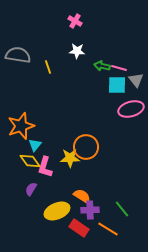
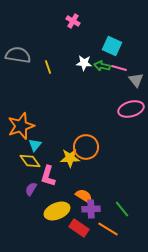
pink cross: moved 2 px left
white star: moved 7 px right, 12 px down
cyan square: moved 5 px left, 39 px up; rotated 24 degrees clockwise
pink L-shape: moved 3 px right, 9 px down
orange semicircle: moved 2 px right
purple cross: moved 1 px right, 1 px up
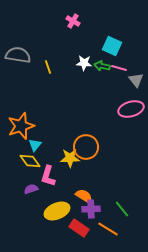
purple semicircle: rotated 40 degrees clockwise
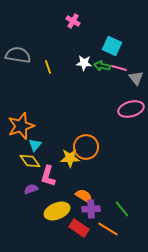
gray triangle: moved 2 px up
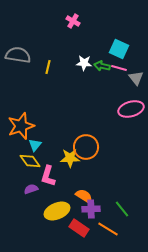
cyan square: moved 7 px right, 3 px down
yellow line: rotated 32 degrees clockwise
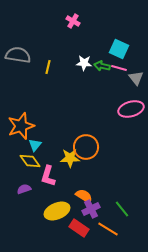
purple semicircle: moved 7 px left
purple cross: rotated 24 degrees counterclockwise
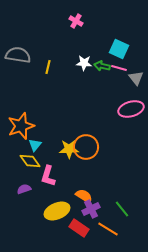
pink cross: moved 3 px right
yellow star: moved 1 px left, 9 px up
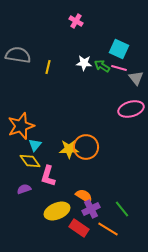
green arrow: rotated 21 degrees clockwise
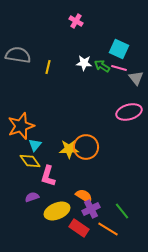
pink ellipse: moved 2 px left, 3 px down
purple semicircle: moved 8 px right, 8 px down
green line: moved 2 px down
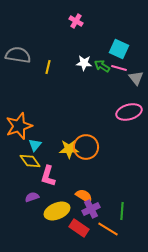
orange star: moved 2 px left
green line: rotated 42 degrees clockwise
